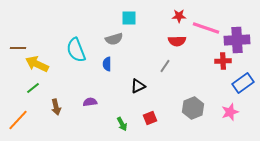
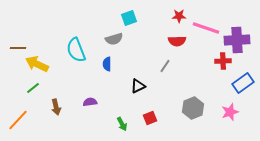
cyan square: rotated 21 degrees counterclockwise
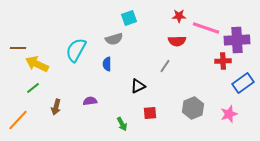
cyan semicircle: rotated 50 degrees clockwise
purple semicircle: moved 1 px up
brown arrow: rotated 28 degrees clockwise
pink star: moved 1 px left, 2 px down
red square: moved 5 px up; rotated 16 degrees clockwise
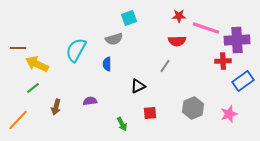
blue rectangle: moved 2 px up
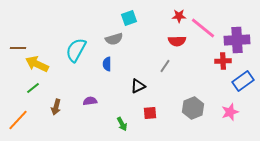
pink line: moved 3 px left; rotated 20 degrees clockwise
pink star: moved 1 px right, 2 px up
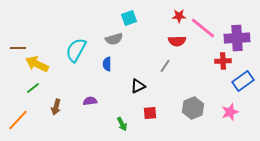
purple cross: moved 2 px up
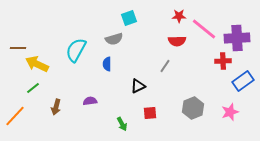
pink line: moved 1 px right, 1 px down
orange line: moved 3 px left, 4 px up
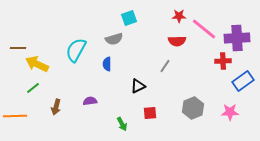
pink star: rotated 18 degrees clockwise
orange line: rotated 45 degrees clockwise
